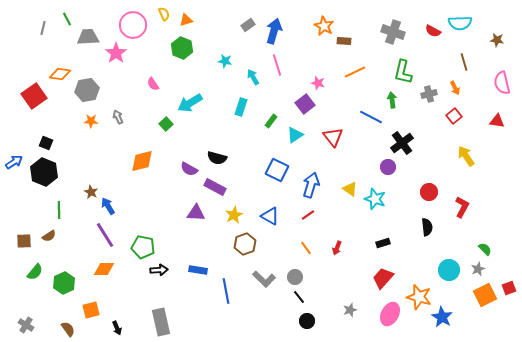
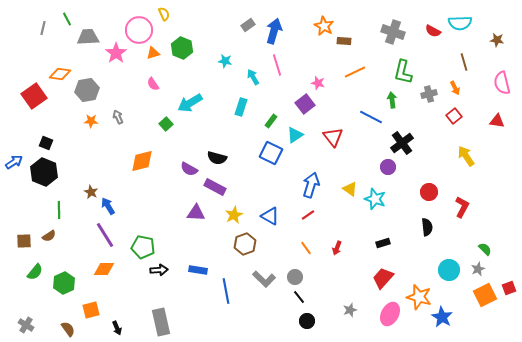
orange triangle at (186, 20): moved 33 px left, 33 px down
pink circle at (133, 25): moved 6 px right, 5 px down
blue square at (277, 170): moved 6 px left, 17 px up
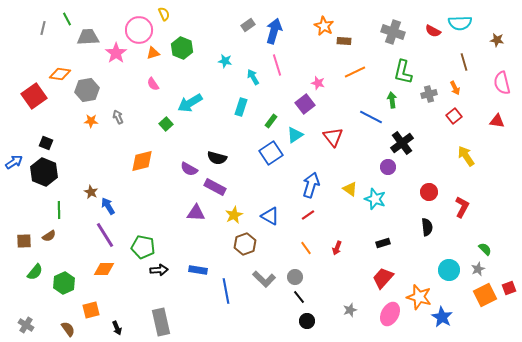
blue square at (271, 153): rotated 30 degrees clockwise
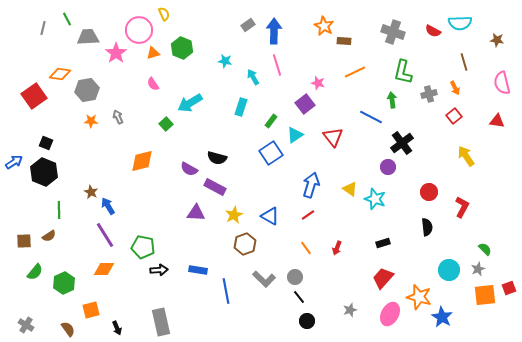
blue arrow at (274, 31): rotated 15 degrees counterclockwise
orange square at (485, 295): rotated 20 degrees clockwise
